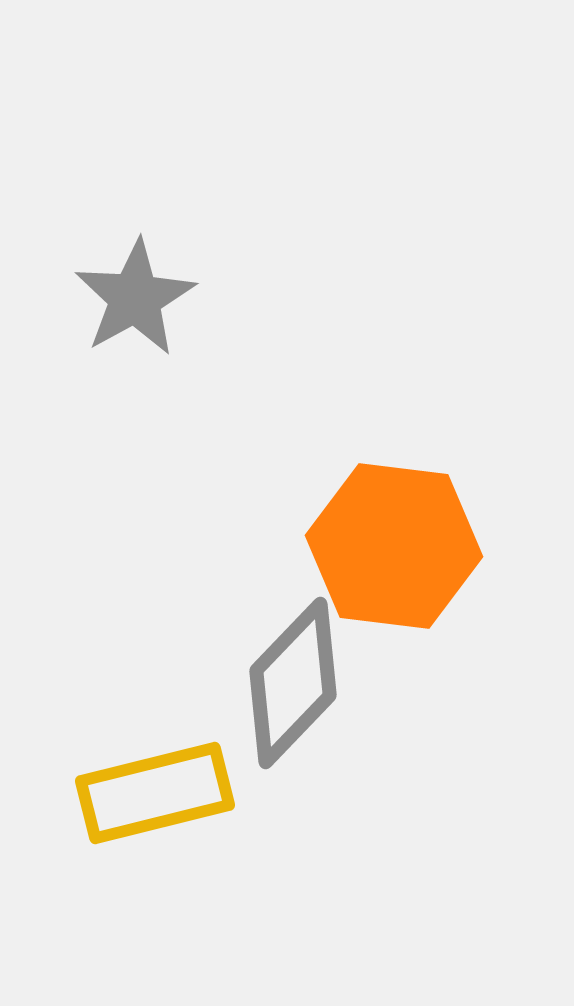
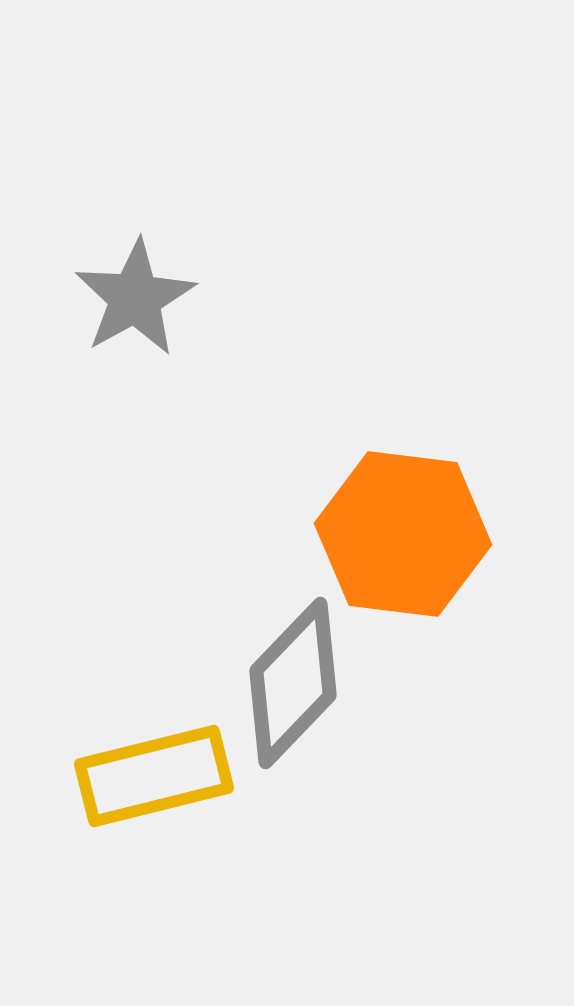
orange hexagon: moved 9 px right, 12 px up
yellow rectangle: moved 1 px left, 17 px up
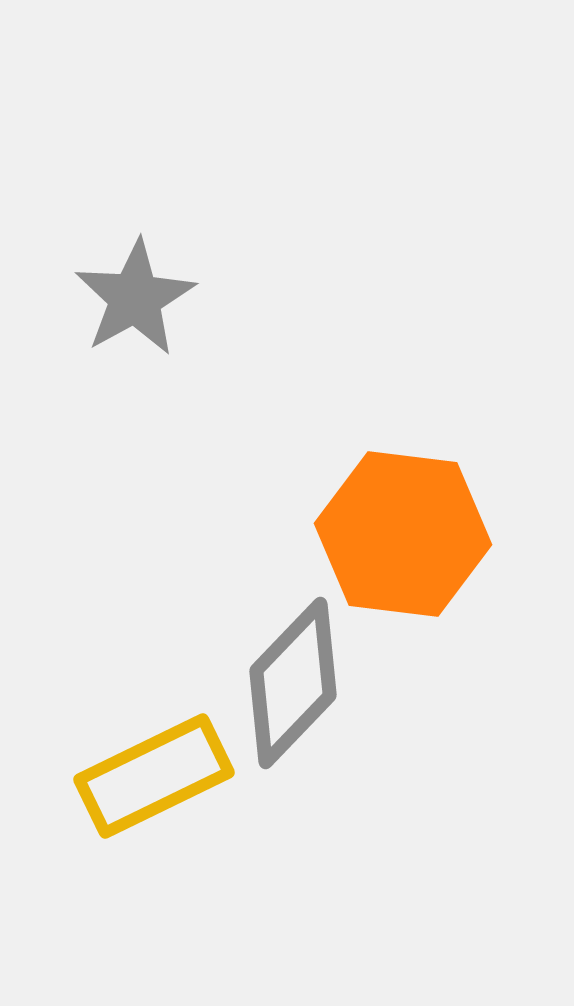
yellow rectangle: rotated 12 degrees counterclockwise
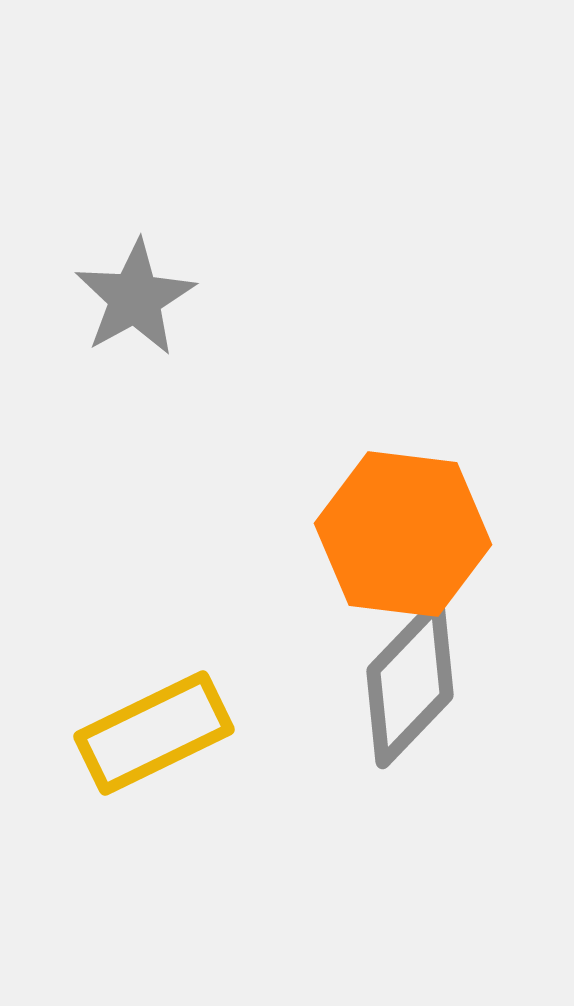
gray diamond: moved 117 px right
yellow rectangle: moved 43 px up
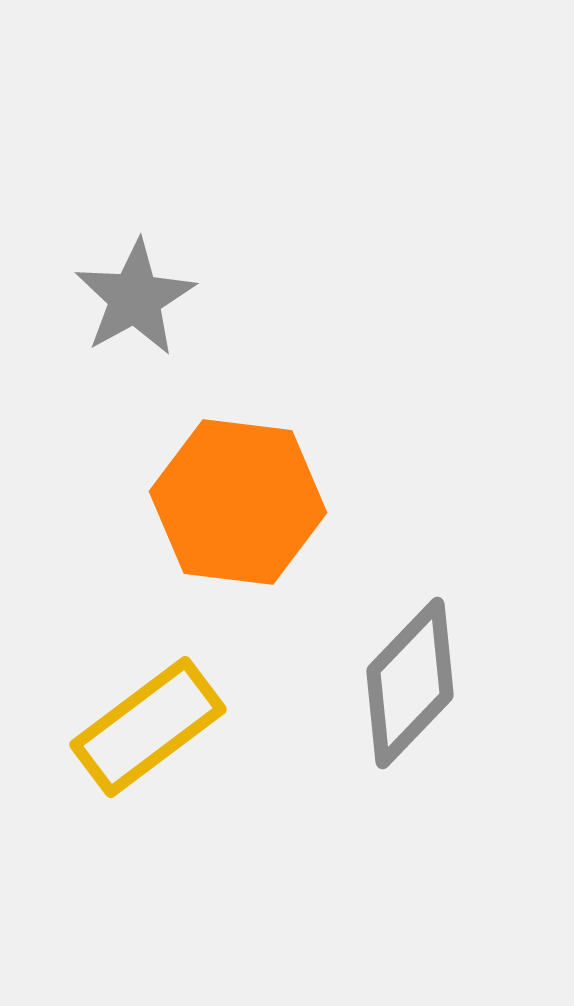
orange hexagon: moved 165 px left, 32 px up
yellow rectangle: moved 6 px left, 6 px up; rotated 11 degrees counterclockwise
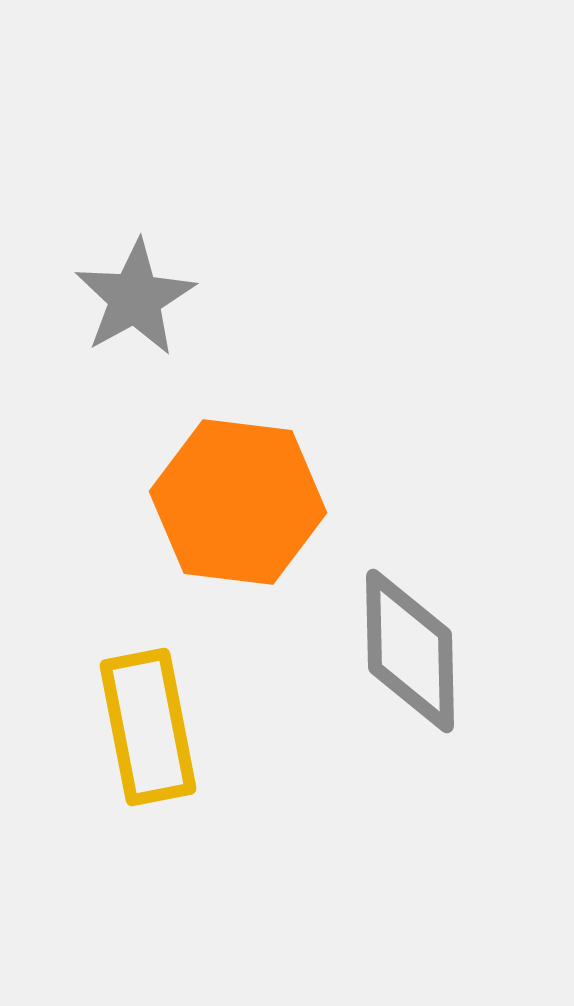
gray diamond: moved 32 px up; rotated 45 degrees counterclockwise
yellow rectangle: rotated 64 degrees counterclockwise
